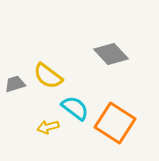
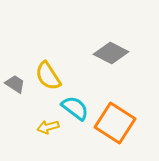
gray diamond: moved 1 px up; rotated 20 degrees counterclockwise
yellow semicircle: rotated 20 degrees clockwise
gray trapezoid: rotated 50 degrees clockwise
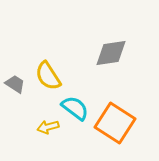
gray diamond: rotated 36 degrees counterclockwise
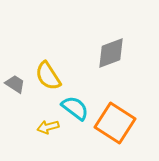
gray diamond: rotated 12 degrees counterclockwise
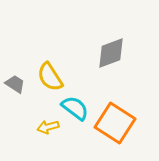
yellow semicircle: moved 2 px right, 1 px down
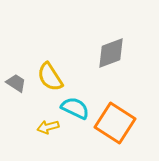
gray trapezoid: moved 1 px right, 1 px up
cyan semicircle: rotated 12 degrees counterclockwise
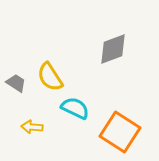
gray diamond: moved 2 px right, 4 px up
orange square: moved 5 px right, 9 px down
yellow arrow: moved 16 px left; rotated 20 degrees clockwise
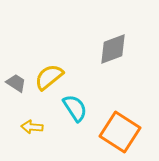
yellow semicircle: moved 1 px left; rotated 84 degrees clockwise
cyan semicircle: rotated 32 degrees clockwise
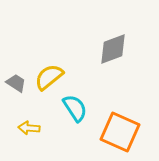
yellow arrow: moved 3 px left, 1 px down
orange square: rotated 9 degrees counterclockwise
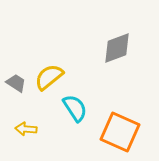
gray diamond: moved 4 px right, 1 px up
yellow arrow: moved 3 px left, 1 px down
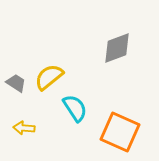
yellow arrow: moved 2 px left, 1 px up
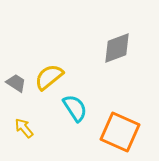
yellow arrow: rotated 45 degrees clockwise
